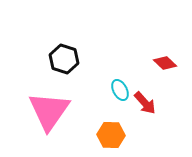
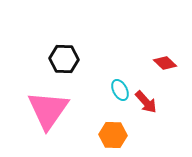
black hexagon: rotated 16 degrees counterclockwise
red arrow: moved 1 px right, 1 px up
pink triangle: moved 1 px left, 1 px up
orange hexagon: moved 2 px right
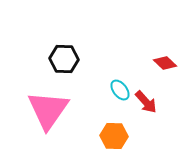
cyan ellipse: rotated 10 degrees counterclockwise
orange hexagon: moved 1 px right, 1 px down
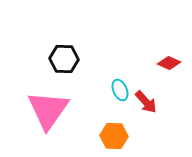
red diamond: moved 4 px right; rotated 20 degrees counterclockwise
cyan ellipse: rotated 15 degrees clockwise
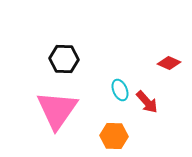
red arrow: moved 1 px right
pink triangle: moved 9 px right
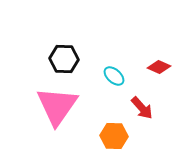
red diamond: moved 10 px left, 4 px down
cyan ellipse: moved 6 px left, 14 px up; rotated 25 degrees counterclockwise
red arrow: moved 5 px left, 6 px down
pink triangle: moved 4 px up
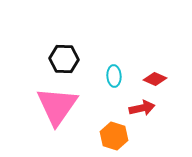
red diamond: moved 4 px left, 12 px down
cyan ellipse: rotated 45 degrees clockwise
red arrow: rotated 60 degrees counterclockwise
orange hexagon: rotated 16 degrees clockwise
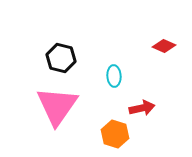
black hexagon: moved 3 px left, 1 px up; rotated 12 degrees clockwise
red diamond: moved 9 px right, 33 px up
orange hexagon: moved 1 px right, 2 px up
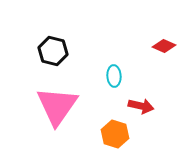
black hexagon: moved 8 px left, 7 px up
red arrow: moved 1 px left, 2 px up; rotated 25 degrees clockwise
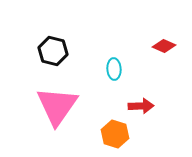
cyan ellipse: moved 7 px up
red arrow: rotated 15 degrees counterclockwise
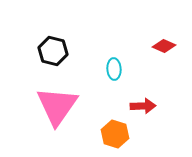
red arrow: moved 2 px right
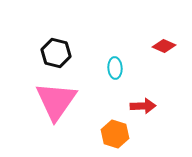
black hexagon: moved 3 px right, 2 px down
cyan ellipse: moved 1 px right, 1 px up
pink triangle: moved 1 px left, 5 px up
